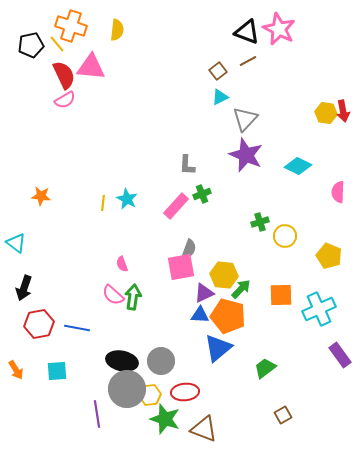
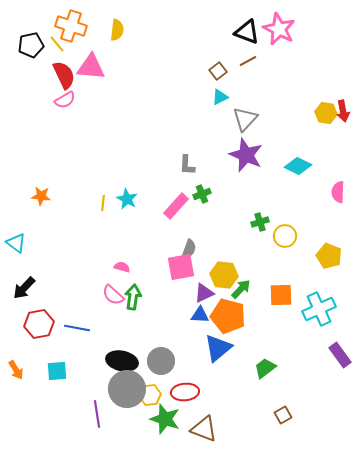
pink semicircle at (122, 264): moved 3 px down; rotated 126 degrees clockwise
black arrow at (24, 288): rotated 25 degrees clockwise
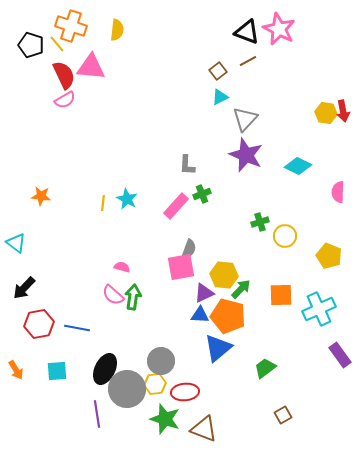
black pentagon at (31, 45): rotated 30 degrees clockwise
black ellipse at (122, 361): moved 17 px left, 8 px down; rotated 76 degrees counterclockwise
yellow hexagon at (150, 395): moved 5 px right, 11 px up
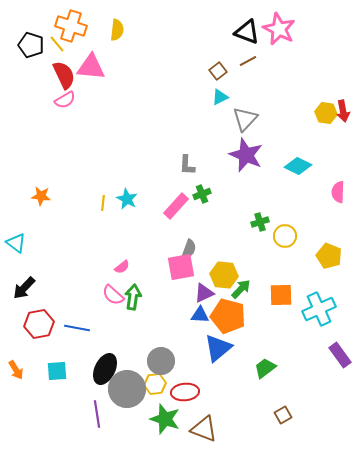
pink semicircle at (122, 267): rotated 126 degrees clockwise
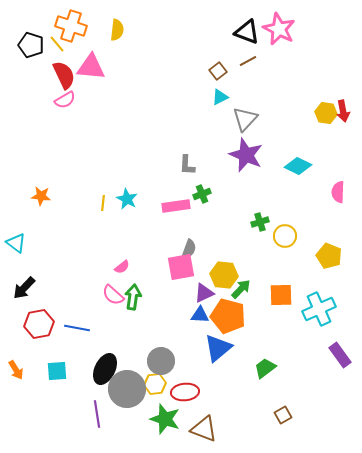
pink rectangle at (176, 206): rotated 40 degrees clockwise
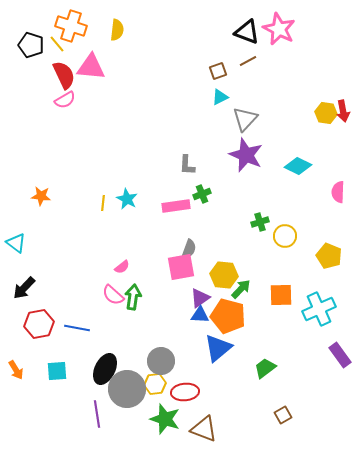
brown square at (218, 71): rotated 18 degrees clockwise
purple triangle at (204, 293): moved 4 px left, 5 px down; rotated 10 degrees counterclockwise
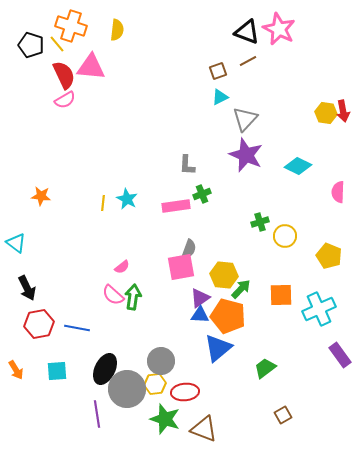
black arrow at (24, 288): moved 3 px right; rotated 70 degrees counterclockwise
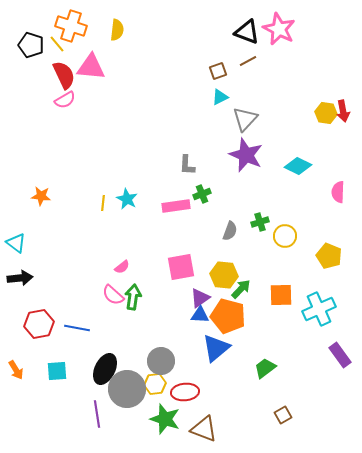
gray semicircle at (189, 249): moved 41 px right, 18 px up
black arrow at (27, 288): moved 7 px left, 10 px up; rotated 70 degrees counterclockwise
blue triangle at (218, 348): moved 2 px left
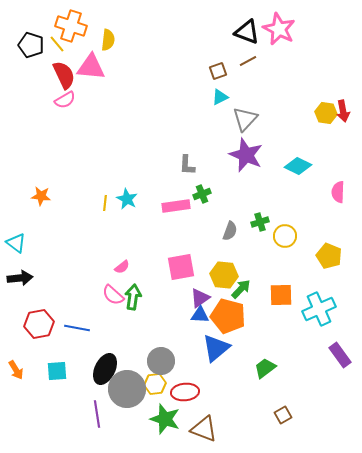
yellow semicircle at (117, 30): moved 9 px left, 10 px down
yellow line at (103, 203): moved 2 px right
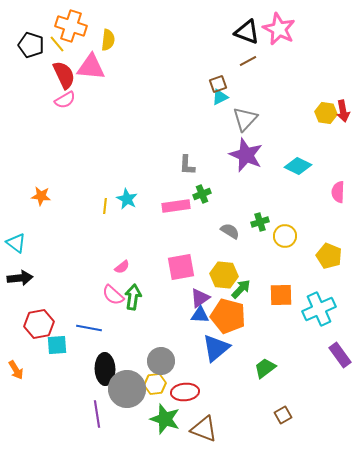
brown square at (218, 71): moved 13 px down
yellow line at (105, 203): moved 3 px down
gray semicircle at (230, 231): rotated 78 degrees counterclockwise
blue line at (77, 328): moved 12 px right
black ellipse at (105, 369): rotated 28 degrees counterclockwise
cyan square at (57, 371): moved 26 px up
